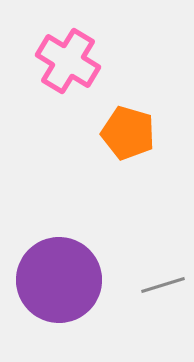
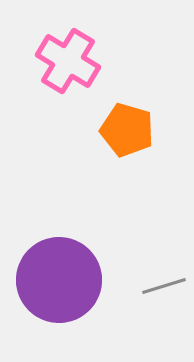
orange pentagon: moved 1 px left, 3 px up
gray line: moved 1 px right, 1 px down
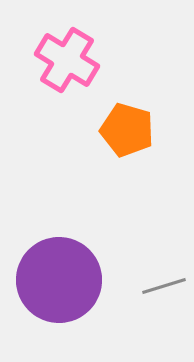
pink cross: moved 1 px left, 1 px up
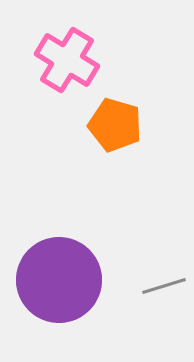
orange pentagon: moved 12 px left, 5 px up
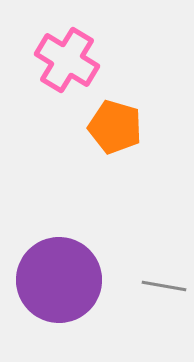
orange pentagon: moved 2 px down
gray line: rotated 27 degrees clockwise
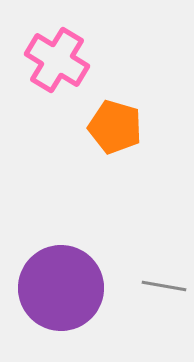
pink cross: moved 10 px left
purple circle: moved 2 px right, 8 px down
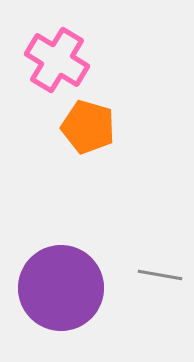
orange pentagon: moved 27 px left
gray line: moved 4 px left, 11 px up
